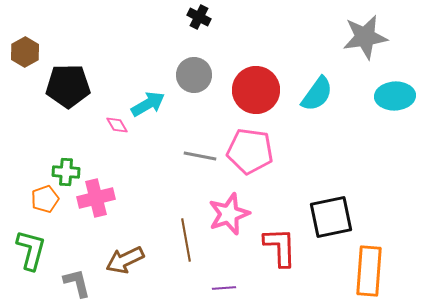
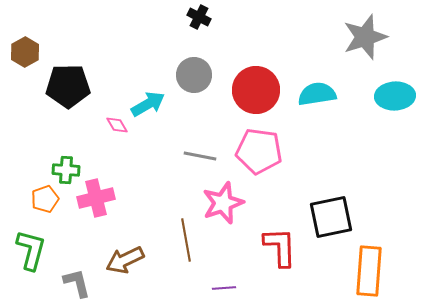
gray star: rotated 9 degrees counterclockwise
cyan semicircle: rotated 135 degrees counterclockwise
pink pentagon: moved 9 px right
green cross: moved 2 px up
pink star: moved 6 px left, 11 px up
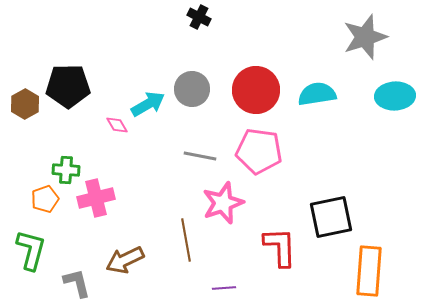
brown hexagon: moved 52 px down
gray circle: moved 2 px left, 14 px down
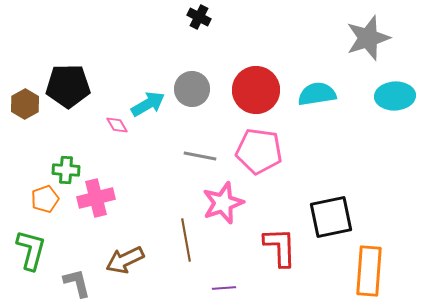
gray star: moved 3 px right, 1 px down
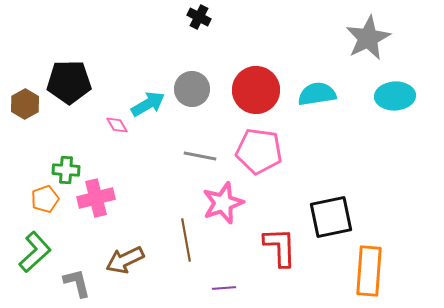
gray star: rotated 9 degrees counterclockwise
black pentagon: moved 1 px right, 4 px up
green L-shape: moved 4 px right, 2 px down; rotated 33 degrees clockwise
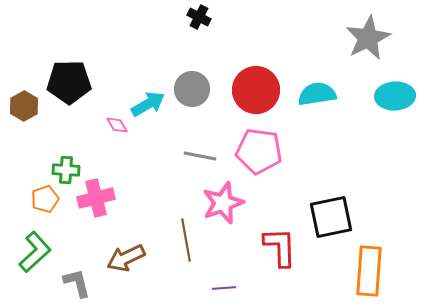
brown hexagon: moved 1 px left, 2 px down
brown arrow: moved 1 px right, 2 px up
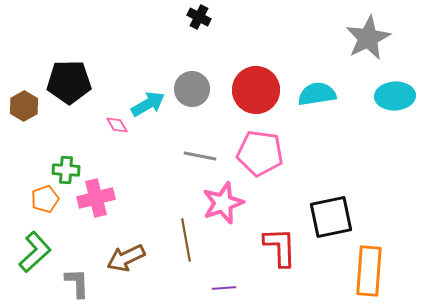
pink pentagon: moved 1 px right, 2 px down
gray L-shape: rotated 12 degrees clockwise
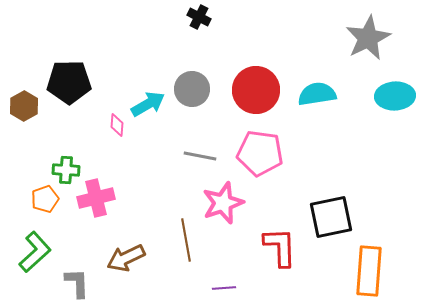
pink diamond: rotated 35 degrees clockwise
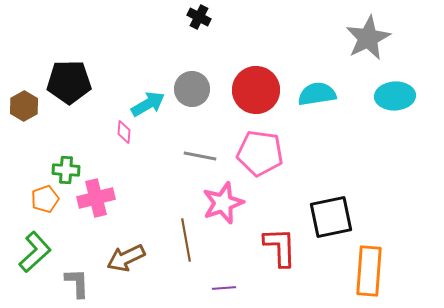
pink diamond: moved 7 px right, 7 px down
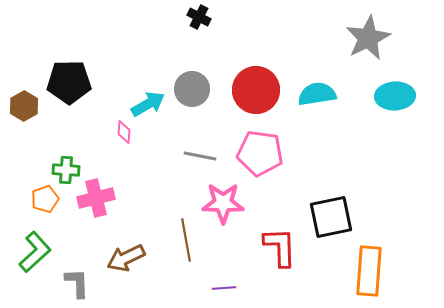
pink star: rotated 21 degrees clockwise
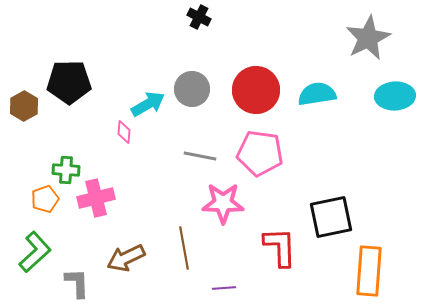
brown line: moved 2 px left, 8 px down
